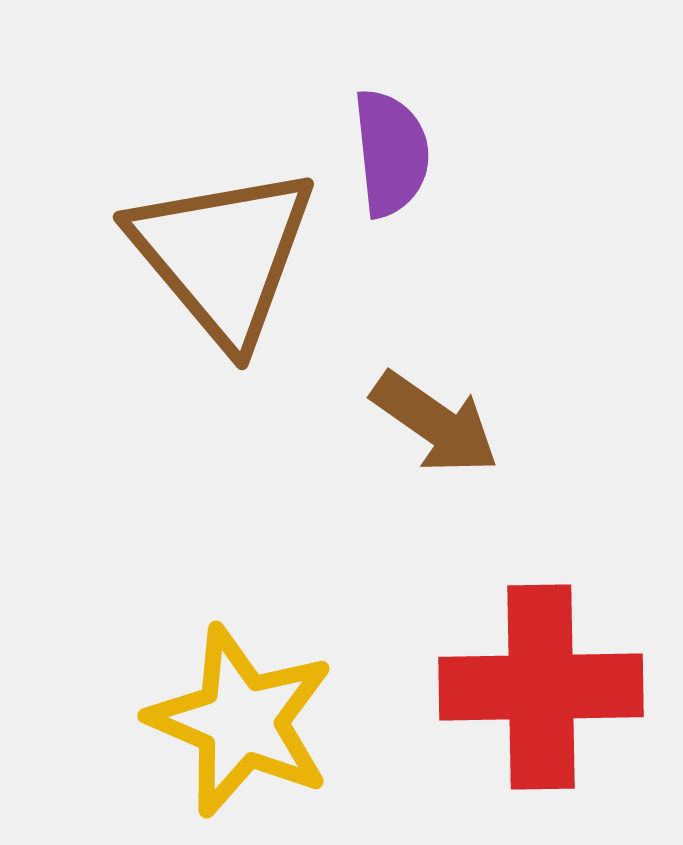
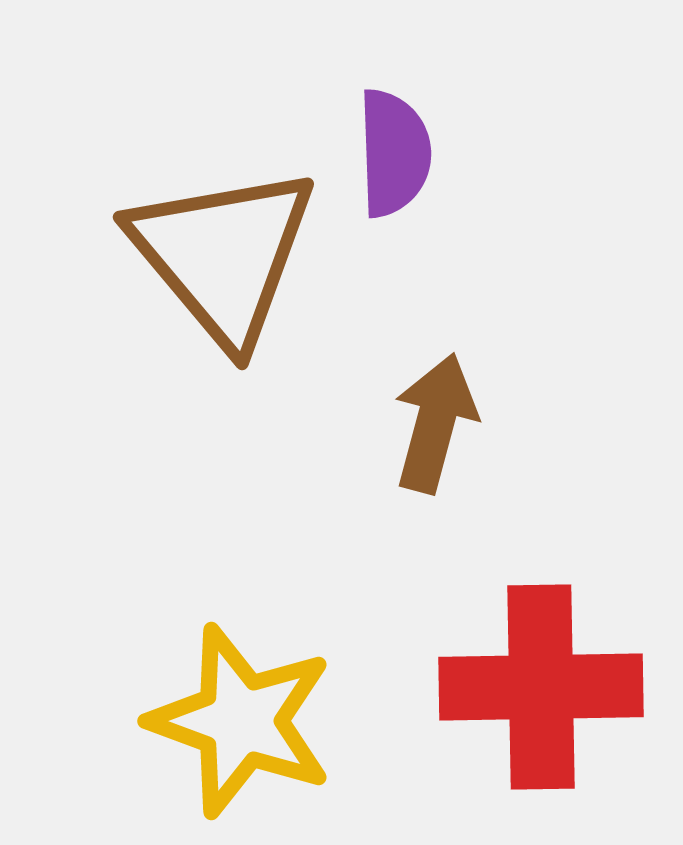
purple semicircle: moved 3 px right; rotated 4 degrees clockwise
brown arrow: rotated 110 degrees counterclockwise
yellow star: rotated 3 degrees counterclockwise
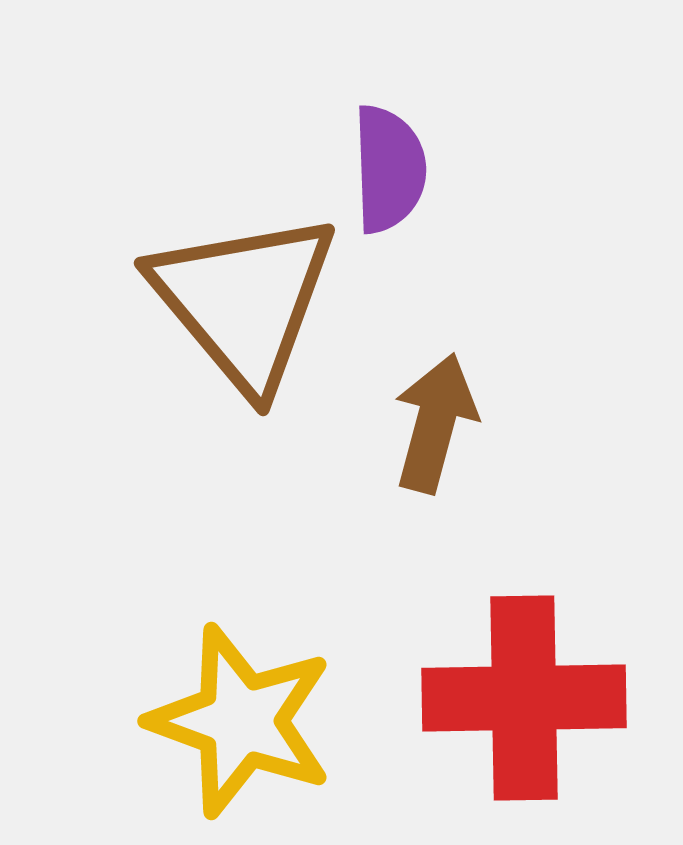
purple semicircle: moved 5 px left, 16 px down
brown triangle: moved 21 px right, 46 px down
red cross: moved 17 px left, 11 px down
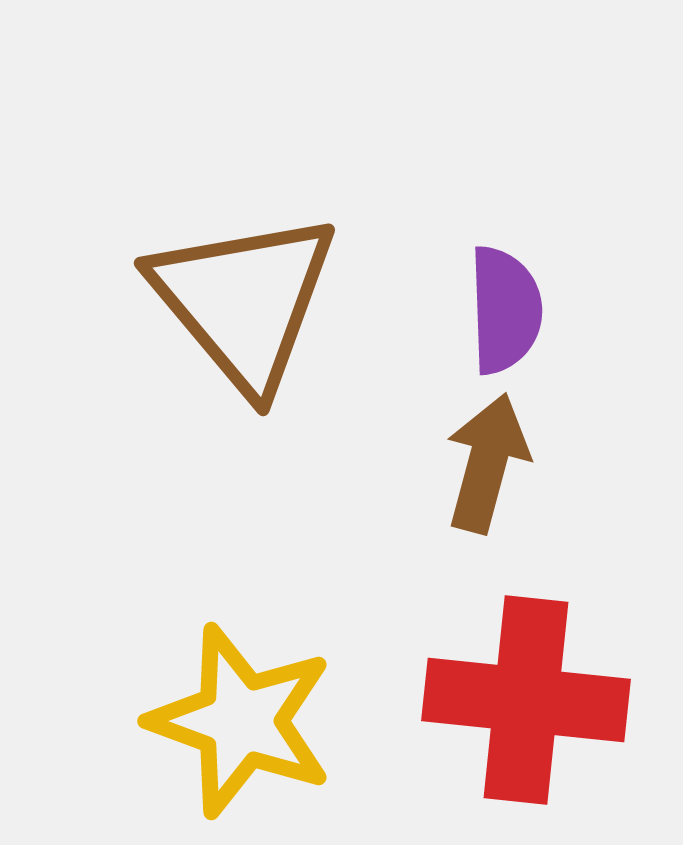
purple semicircle: moved 116 px right, 141 px down
brown arrow: moved 52 px right, 40 px down
red cross: moved 2 px right, 2 px down; rotated 7 degrees clockwise
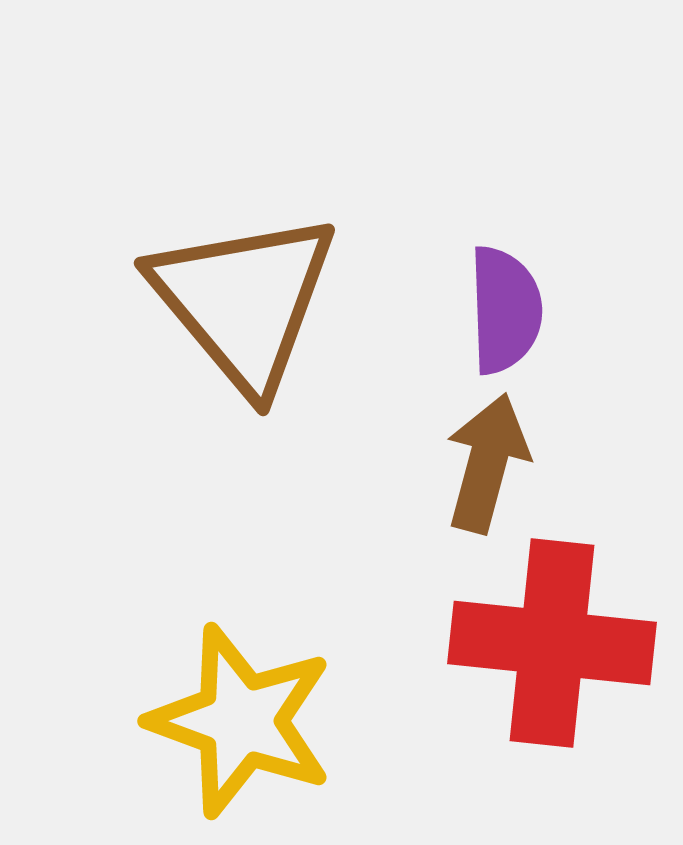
red cross: moved 26 px right, 57 px up
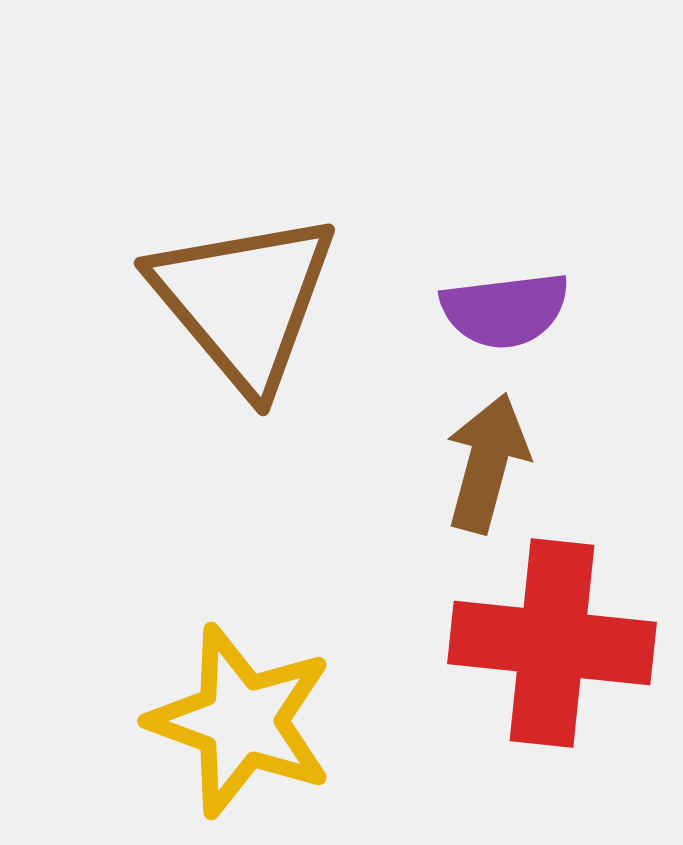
purple semicircle: rotated 85 degrees clockwise
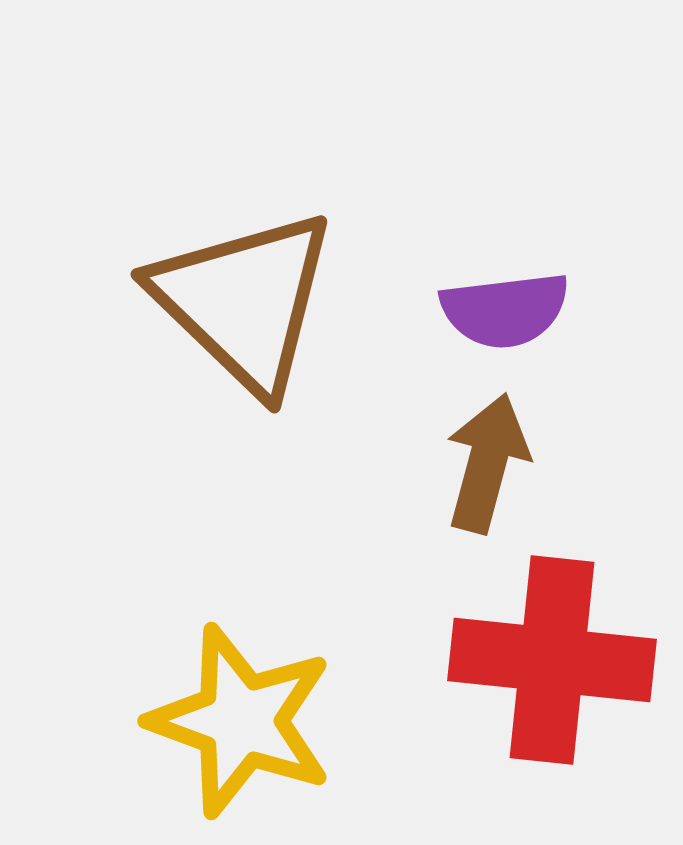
brown triangle: rotated 6 degrees counterclockwise
red cross: moved 17 px down
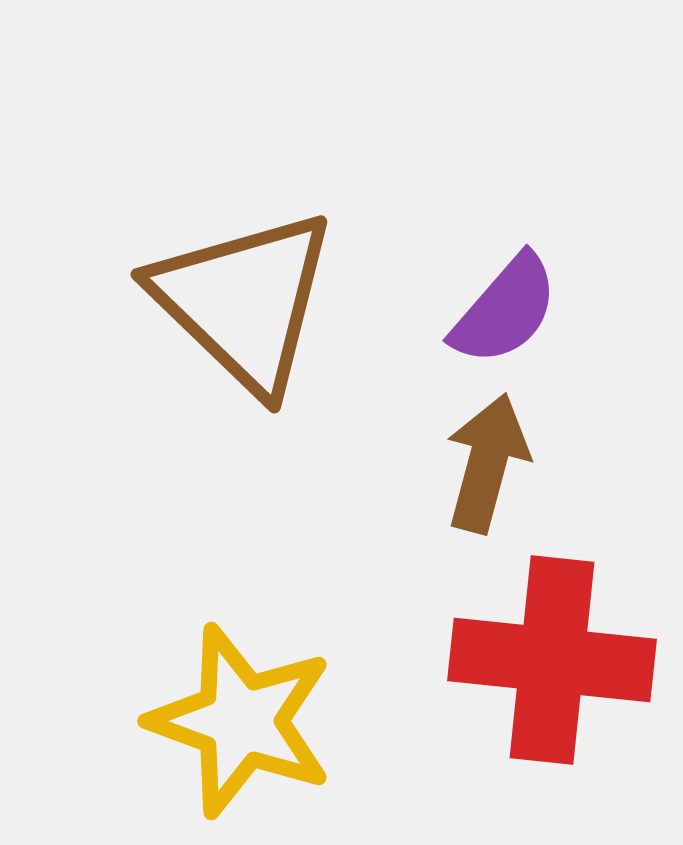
purple semicircle: rotated 42 degrees counterclockwise
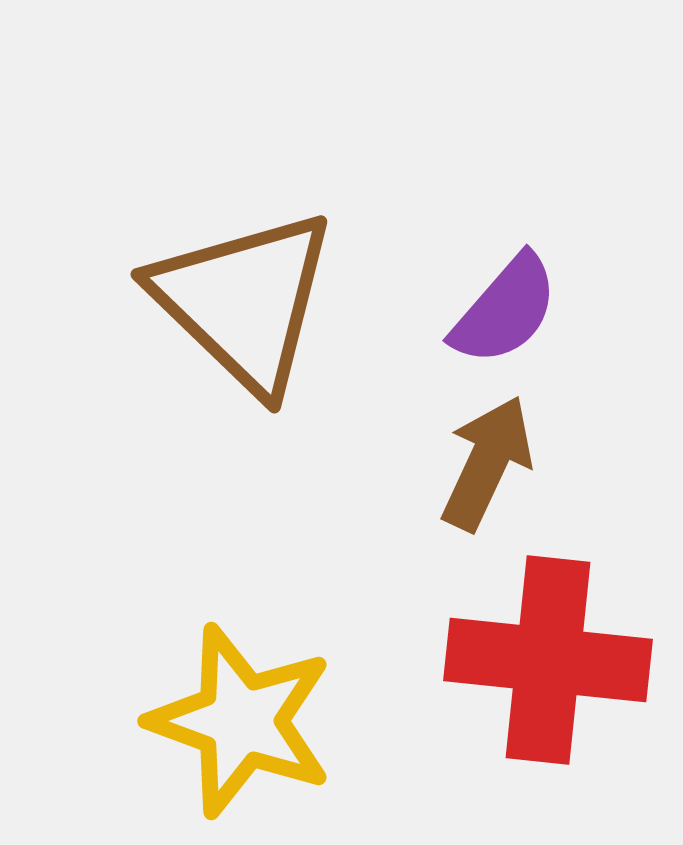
brown arrow: rotated 10 degrees clockwise
red cross: moved 4 px left
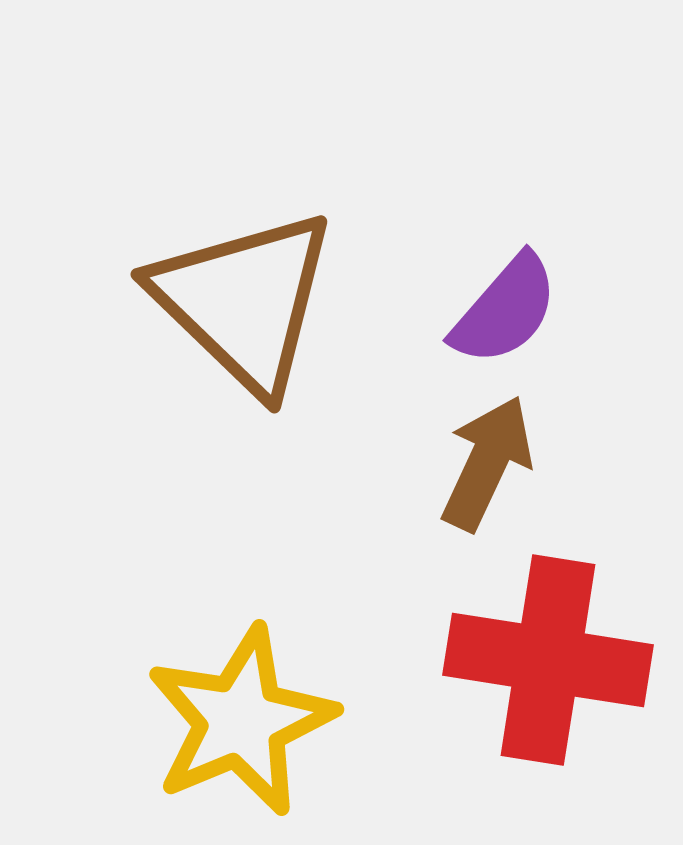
red cross: rotated 3 degrees clockwise
yellow star: rotated 29 degrees clockwise
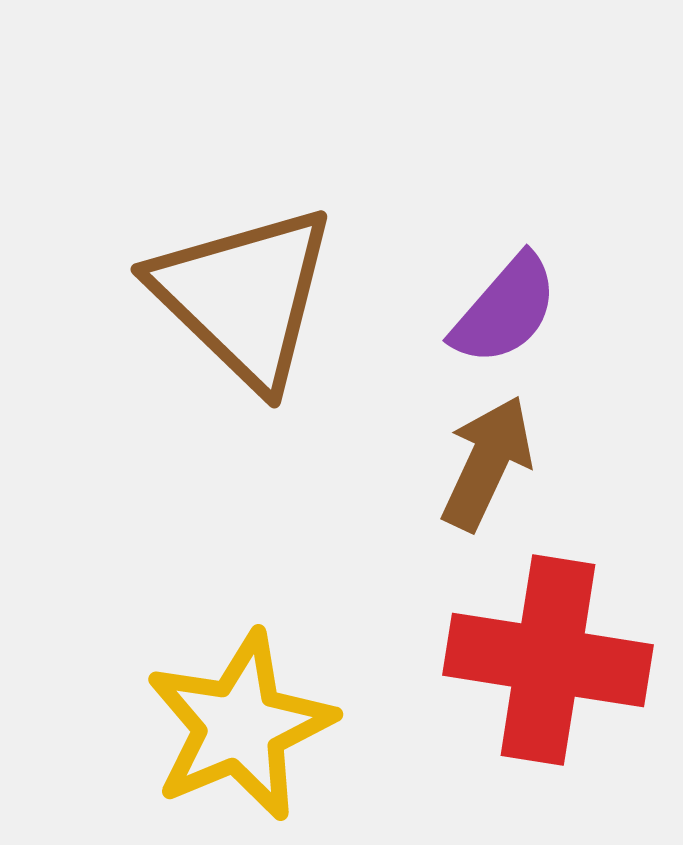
brown triangle: moved 5 px up
yellow star: moved 1 px left, 5 px down
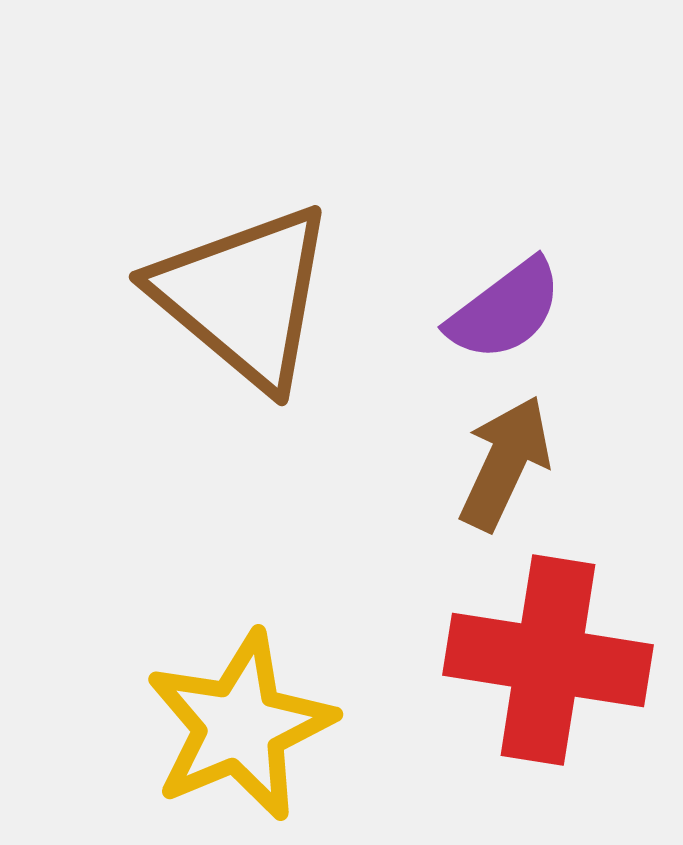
brown triangle: rotated 4 degrees counterclockwise
purple semicircle: rotated 12 degrees clockwise
brown arrow: moved 18 px right
